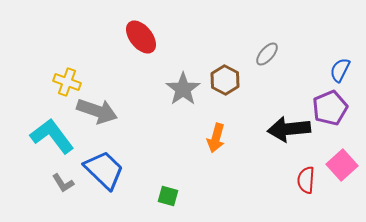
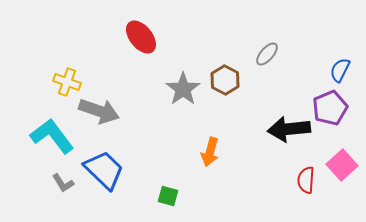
gray arrow: moved 2 px right
orange arrow: moved 6 px left, 14 px down
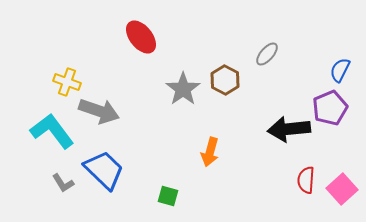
cyan L-shape: moved 5 px up
pink square: moved 24 px down
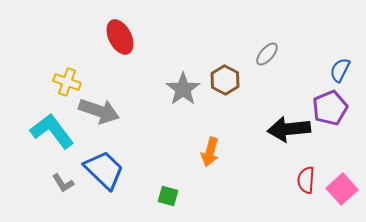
red ellipse: moved 21 px left; rotated 12 degrees clockwise
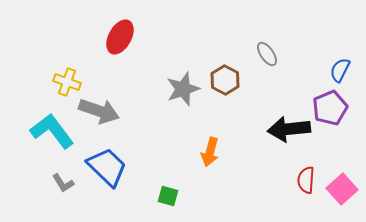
red ellipse: rotated 56 degrees clockwise
gray ellipse: rotated 75 degrees counterclockwise
gray star: rotated 16 degrees clockwise
blue trapezoid: moved 3 px right, 3 px up
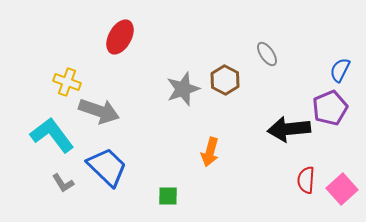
cyan L-shape: moved 4 px down
green square: rotated 15 degrees counterclockwise
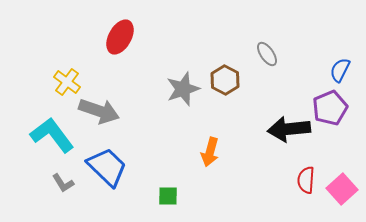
yellow cross: rotated 16 degrees clockwise
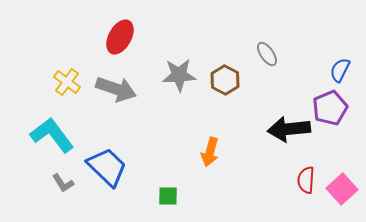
gray star: moved 4 px left, 14 px up; rotated 16 degrees clockwise
gray arrow: moved 17 px right, 22 px up
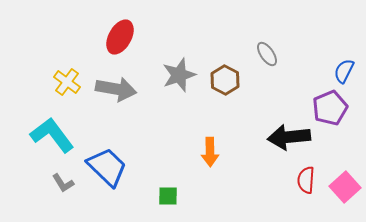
blue semicircle: moved 4 px right, 1 px down
gray star: rotated 16 degrees counterclockwise
gray arrow: rotated 9 degrees counterclockwise
black arrow: moved 8 px down
orange arrow: rotated 16 degrees counterclockwise
pink square: moved 3 px right, 2 px up
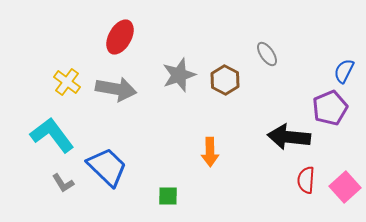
black arrow: rotated 12 degrees clockwise
